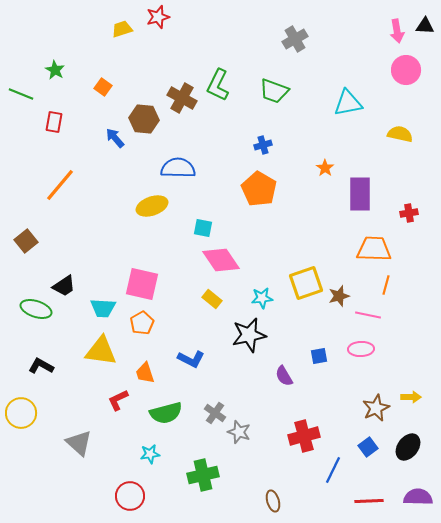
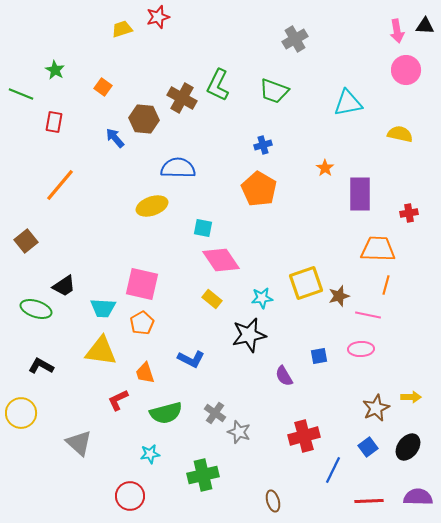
orange trapezoid at (374, 249): moved 4 px right
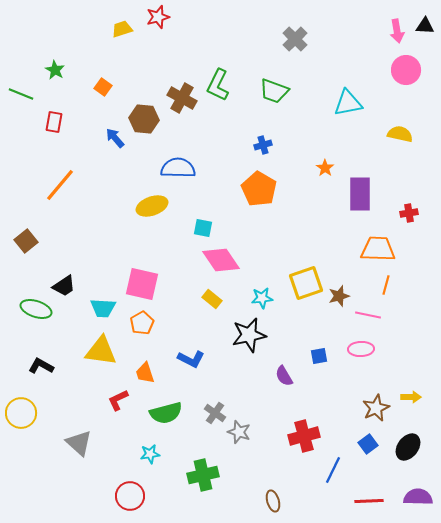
gray cross at (295, 39): rotated 15 degrees counterclockwise
blue square at (368, 447): moved 3 px up
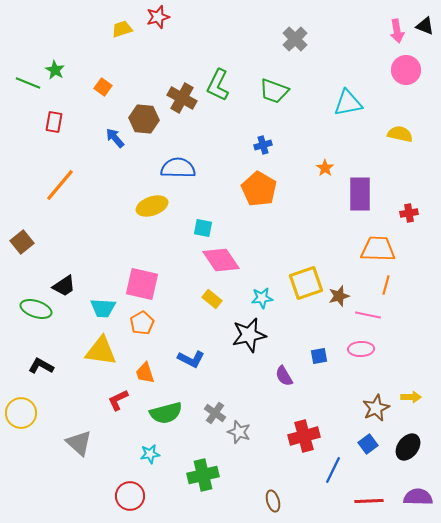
black triangle at (425, 26): rotated 18 degrees clockwise
green line at (21, 94): moved 7 px right, 11 px up
brown square at (26, 241): moved 4 px left, 1 px down
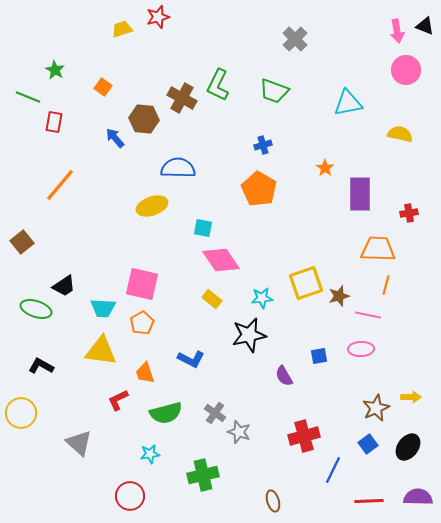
green line at (28, 83): moved 14 px down
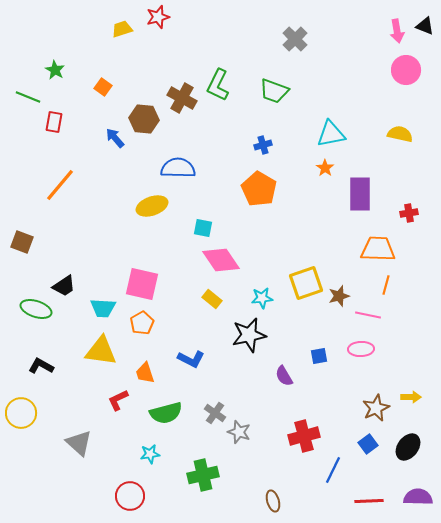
cyan triangle at (348, 103): moved 17 px left, 31 px down
brown square at (22, 242): rotated 30 degrees counterclockwise
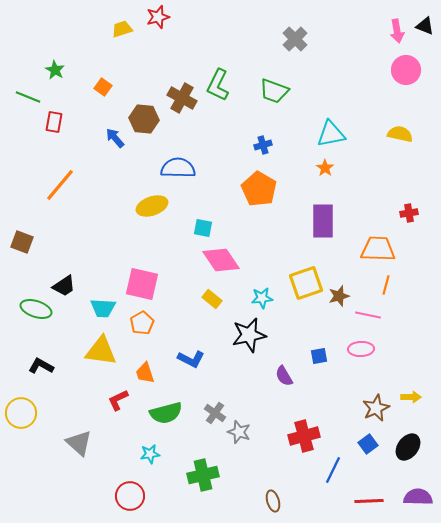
purple rectangle at (360, 194): moved 37 px left, 27 px down
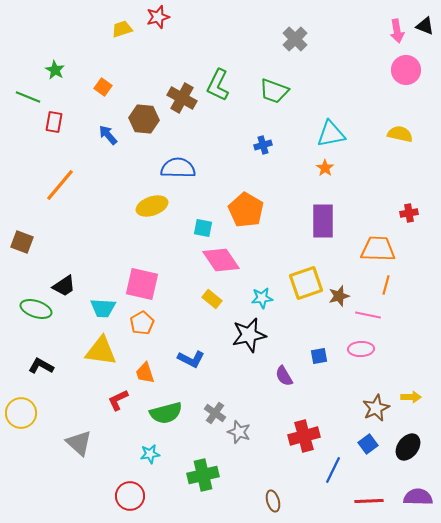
blue arrow at (115, 138): moved 7 px left, 3 px up
orange pentagon at (259, 189): moved 13 px left, 21 px down
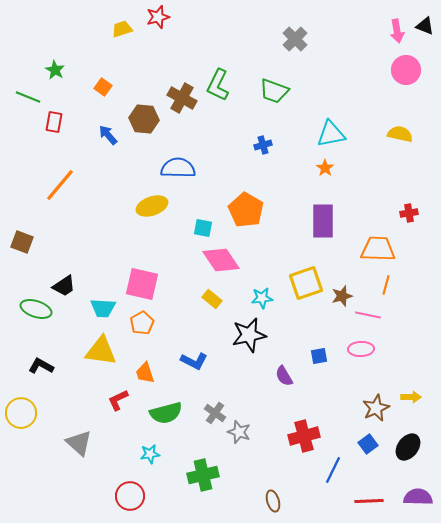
brown star at (339, 296): moved 3 px right
blue L-shape at (191, 359): moved 3 px right, 2 px down
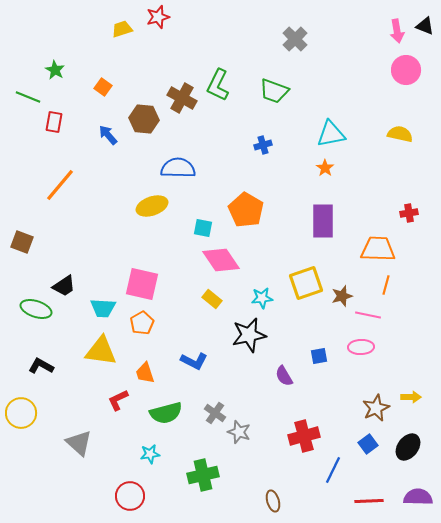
pink ellipse at (361, 349): moved 2 px up
